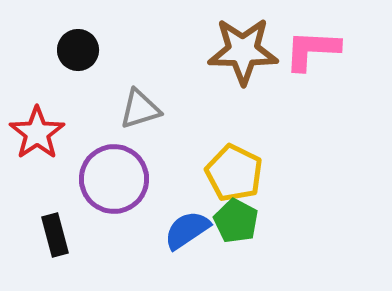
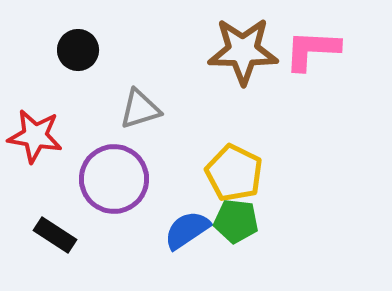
red star: moved 2 px left, 3 px down; rotated 28 degrees counterclockwise
green pentagon: rotated 21 degrees counterclockwise
black rectangle: rotated 42 degrees counterclockwise
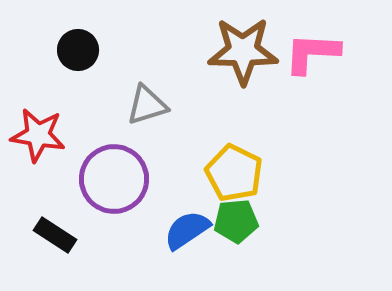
pink L-shape: moved 3 px down
gray triangle: moved 7 px right, 4 px up
red star: moved 3 px right, 1 px up
green pentagon: rotated 12 degrees counterclockwise
